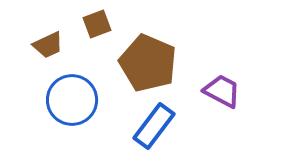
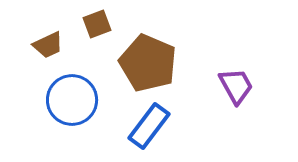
purple trapezoid: moved 14 px right, 5 px up; rotated 33 degrees clockwise
blue rectangle: moved 5 px left
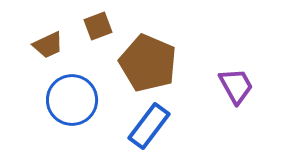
brown square: moved 1 px right, 2 px down
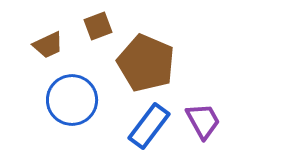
brown pentagon: moved 2 px left
purple trapezoid: moved 33 px left, 35 px down
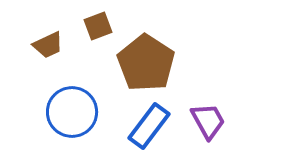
brown pentagon: rotated 10 degrees clockwise
blue circle: moved 12 px down
purple trapezoid: moved 5 px right
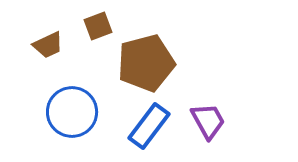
brown pentagon: rotated 24 degrees clockwise
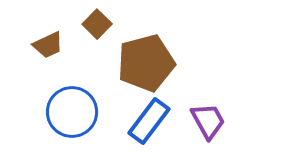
brown square: moved 1 px left, 2 px up; rotated 24 degrees counterclockwise
blue rectangle: moved 5 px up
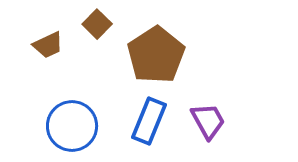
brown pentagon: moved 10 px right, 8 px up; rotated 18 degrees counterclockwise
blue circle: moved 14 px down
blue rectangle: rotated 15 degrees counterclockwise
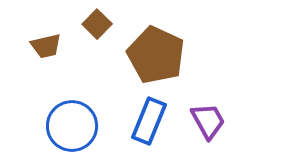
brown trapezoid: moved 2 px left, 1 px down; rotated 12 degrees clockwise
brown pentagon: rotated 14 degrees counterclockwise
